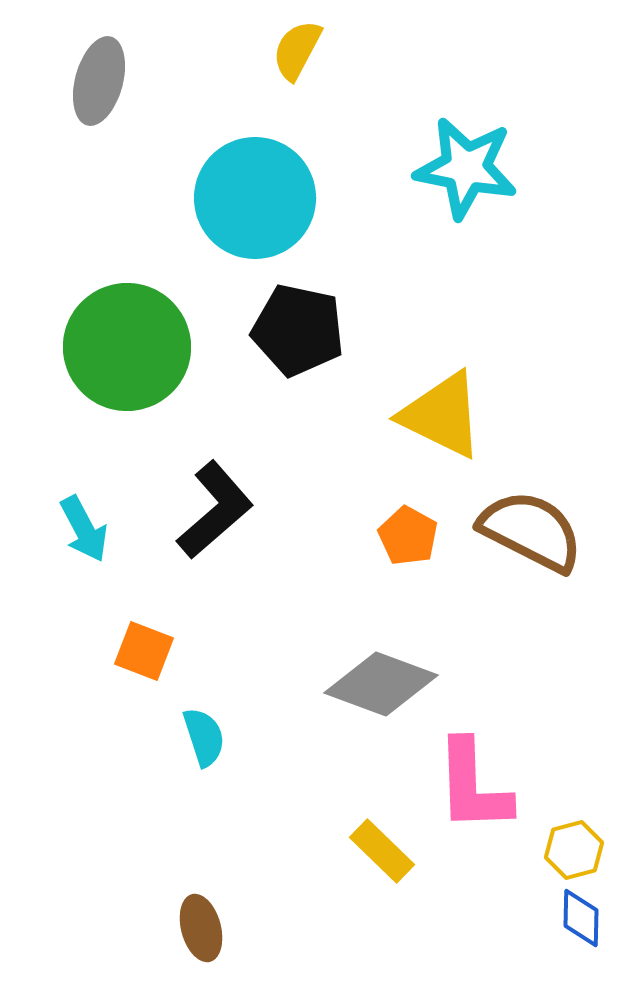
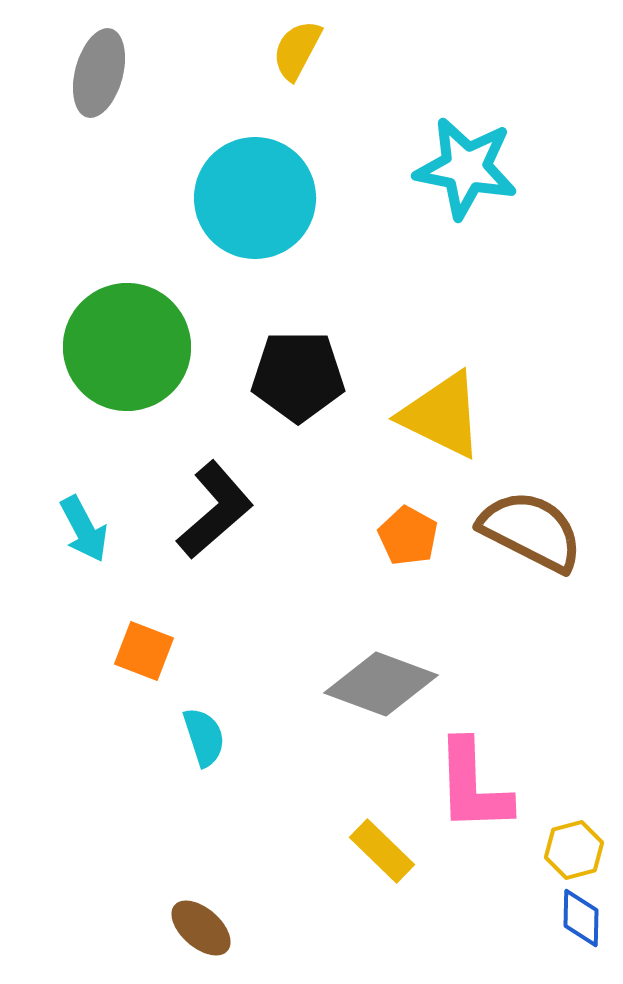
gray ellipse: moved 8 px up
black pentagon: moved 46 px down; rotated 12 degrees counterclockwise
brown ellipse: rotated 34 degrees counterclockwise
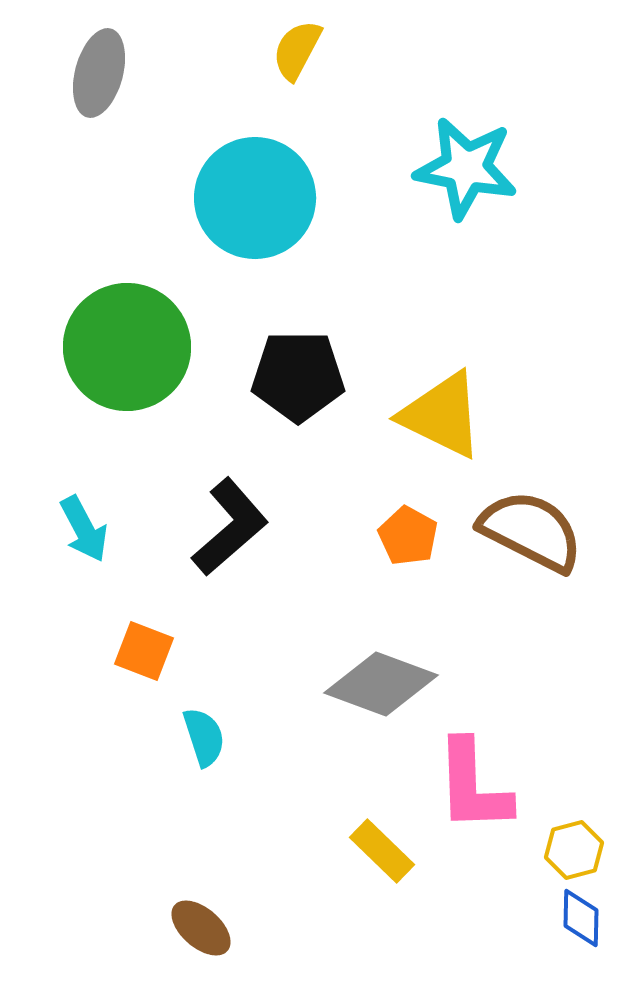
black L-shape: moved 15 px right, 17 px down
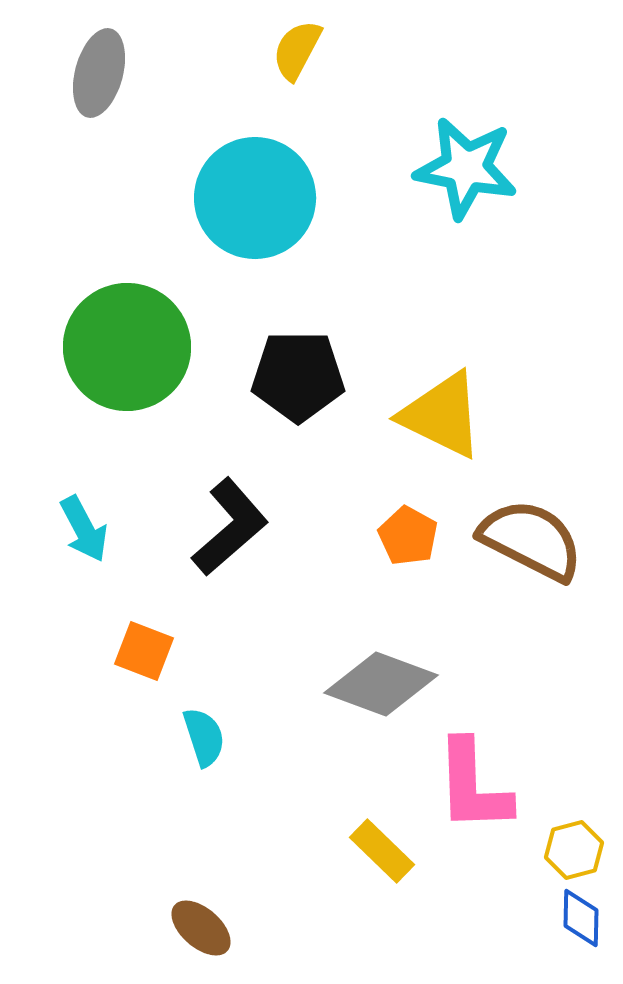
brown semicircle: moved 9 px down
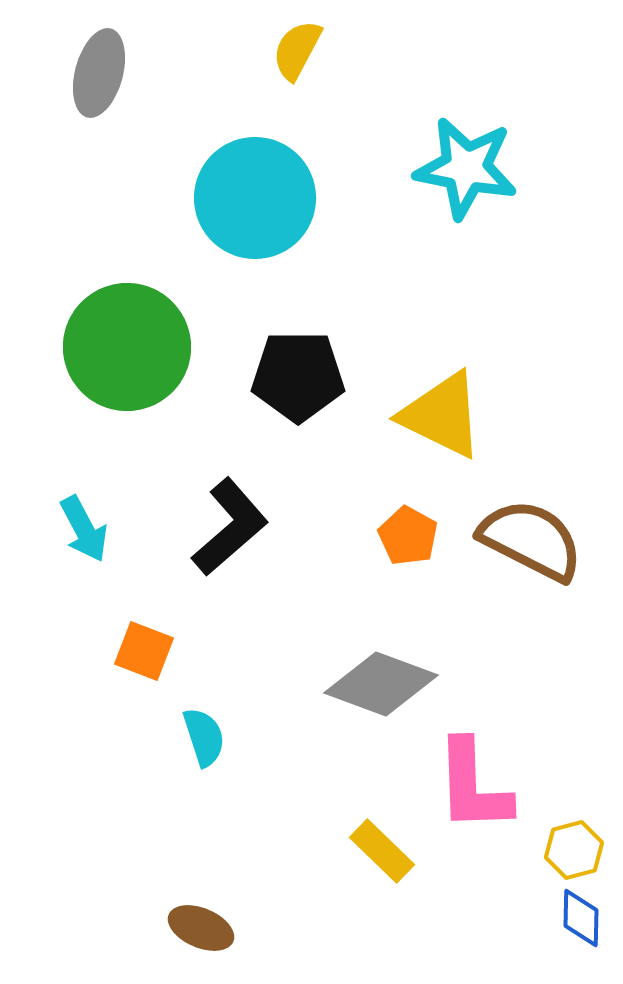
brown ellipse: rotated 18 degrees counterclockwise
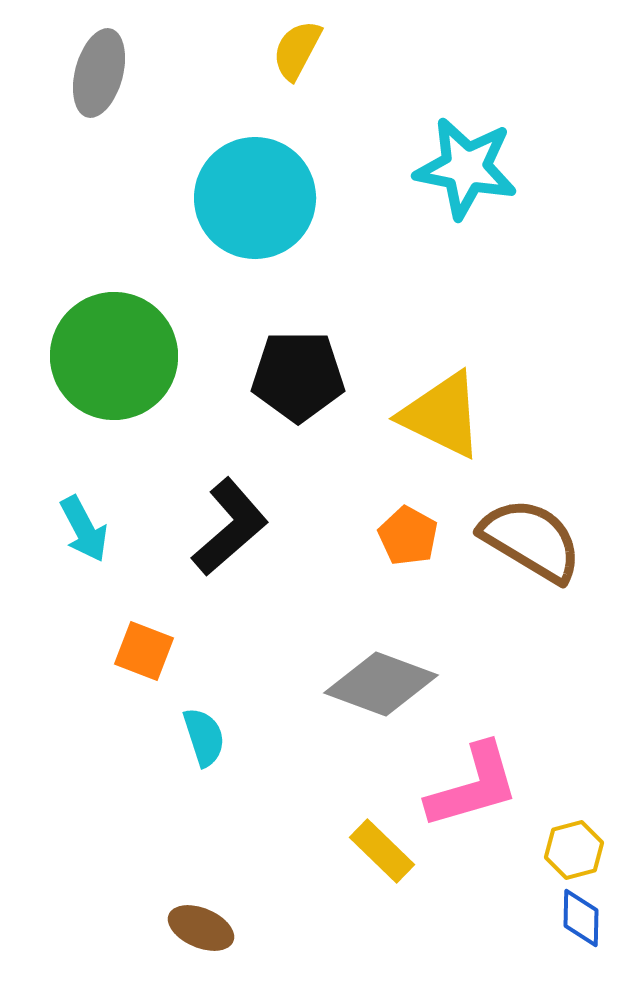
green circle: moved 13 px left, 9 px down
brown semicircle: rotated 4 degrees clockwise
pink L-shape: rotated 104 degrees counterclockwise
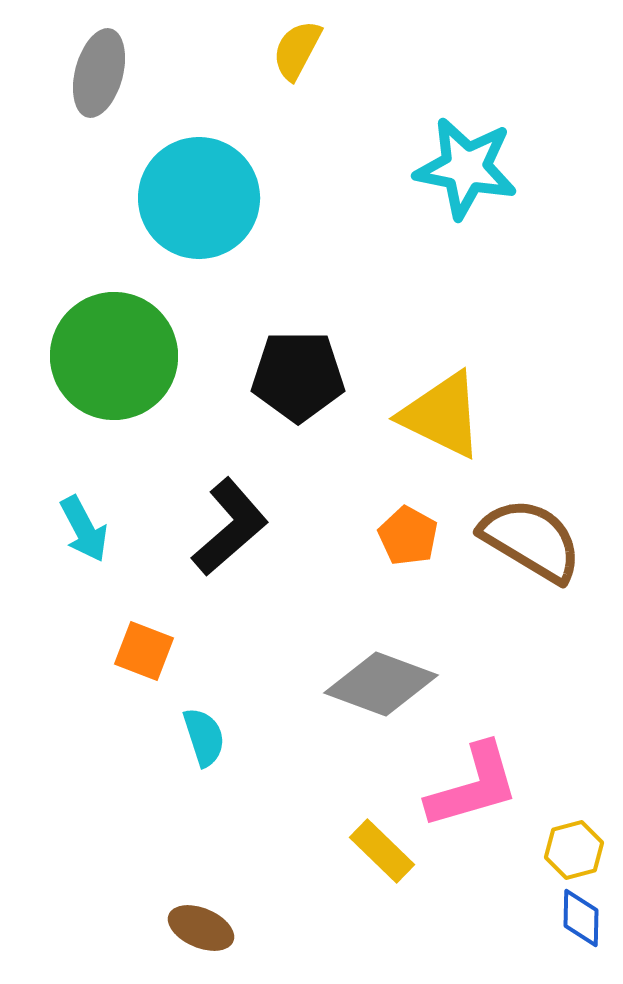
cyan circle: moved 56 px left
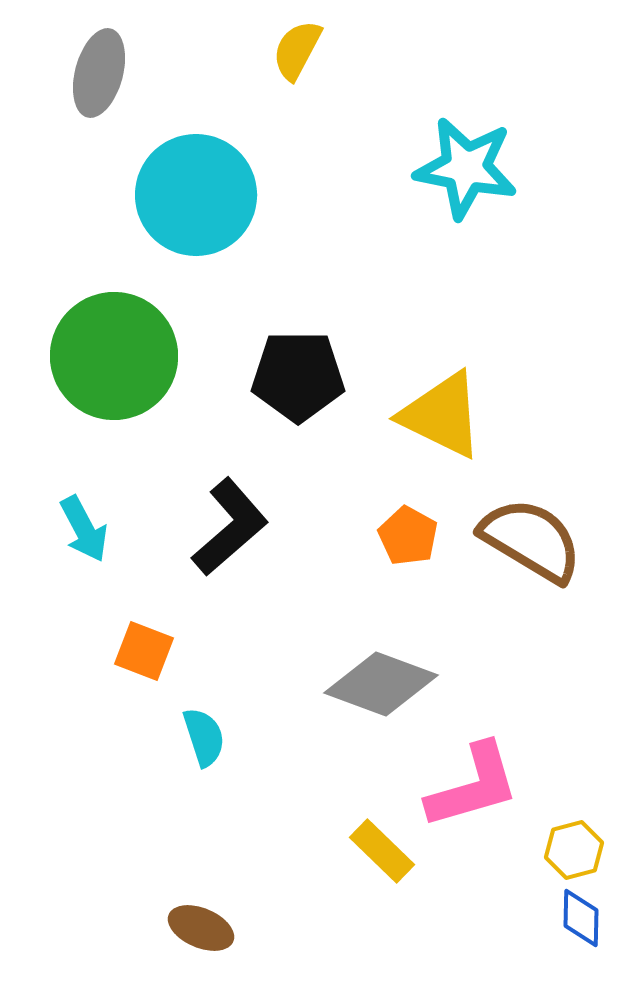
cyan circle: moved 3 px left, 3 px up
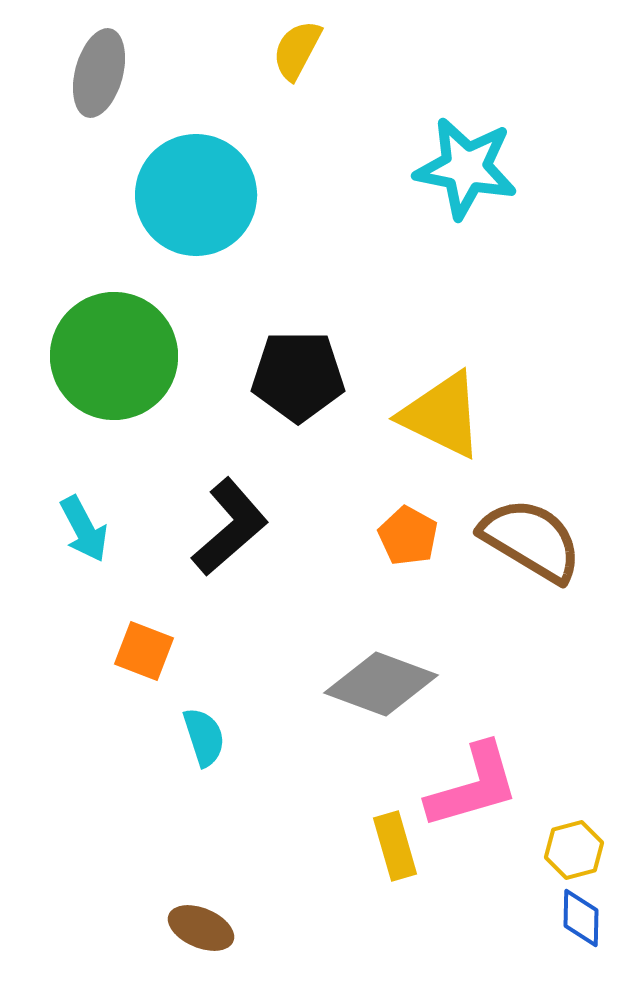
yellow rectangle: moved 13 px right, 5 px up; rotated 30 degrees clockwise
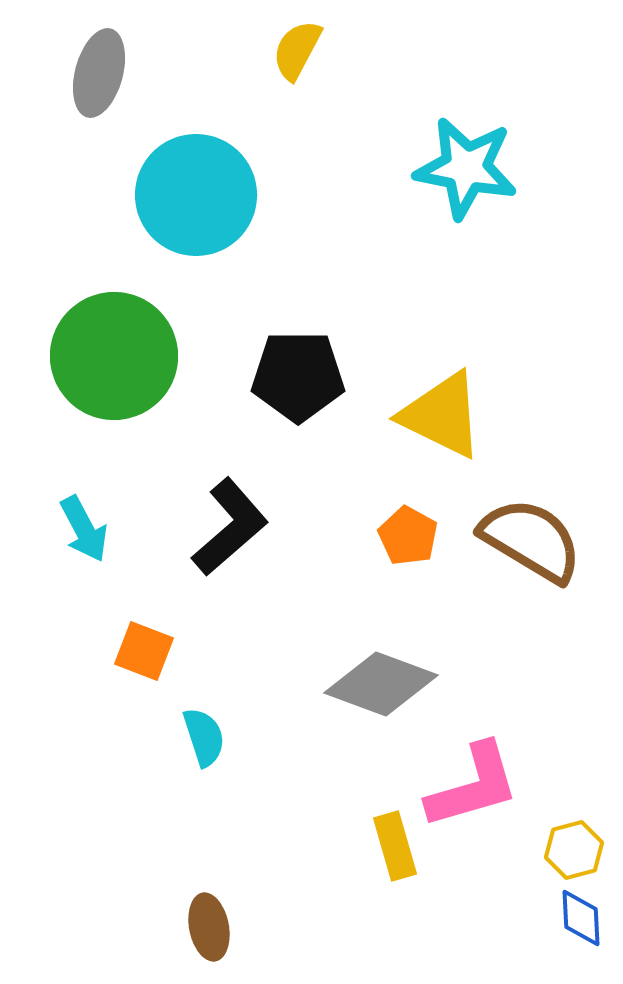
blue diamond: rotated 4 degrees counterclockwise
brown ellipse: moved 8 px right, 1 px up; rotated 56 degrees clockwise
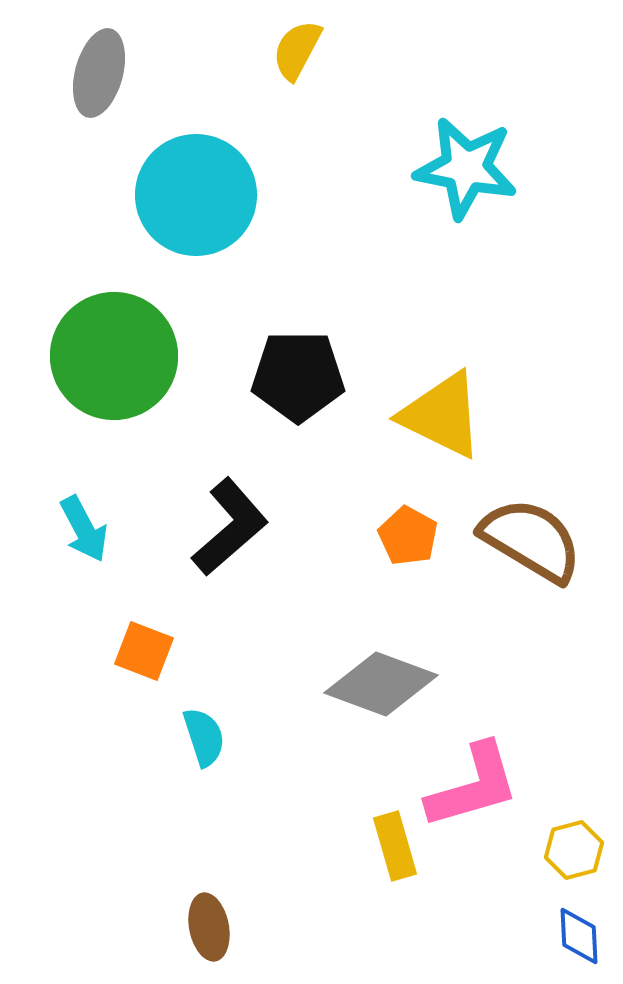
blue diamond: moved 2 px left, 18 px down
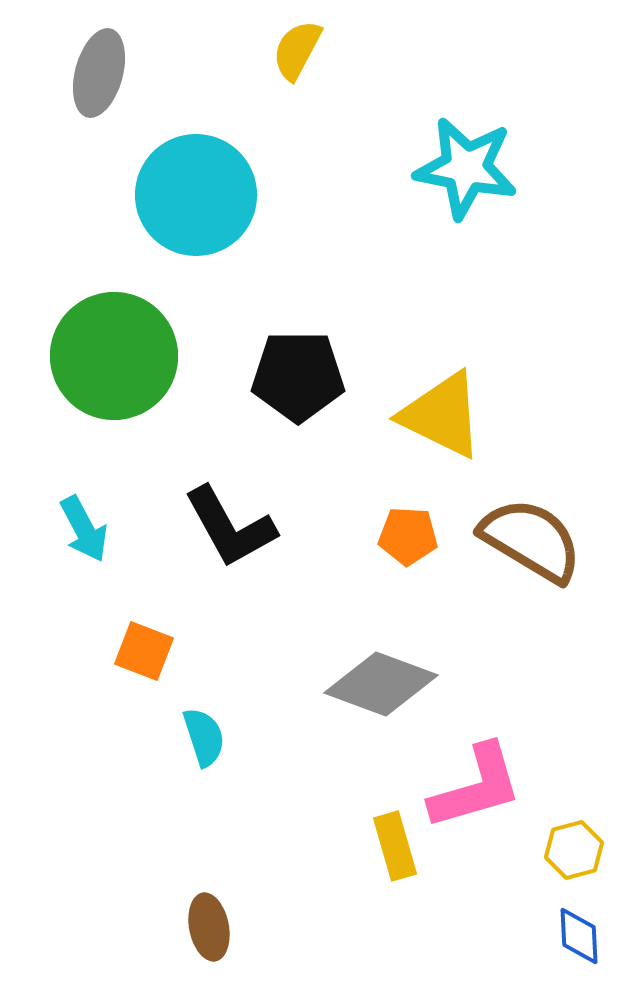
black L-shape: rotated 102 degrees clockwise
orange pentagon: rotated 26 degrees counterclockwise
pink L-shape: moved 3 px right, 1 px down
